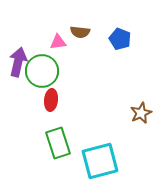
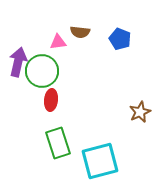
brown star: moved 1 px left, 1 px up
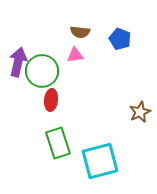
pink triangle: moved 17 px right, 13 px down
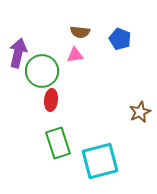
purple arrow: moved 9 px up
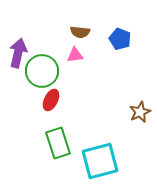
red ellipse: rotated 20 degrees clockwise
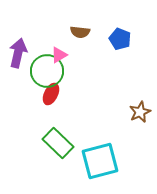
pink triangle: moved 16 px left; rotated 24 degrees counterclockwise
green circle: moved 5 px right
red ellipse: moved 6 px up
green rectangle: rotated 28 degrees counterclockwise
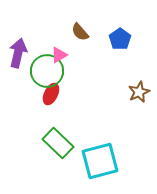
brown semicircle: rotated 42 degrees clockwise
blue pentagon: rotated 15 degrees clockwise
brown star: moved 1 px left, 20 px up
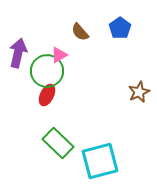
blue pentagon: moved 11 px up
red ellipse: moved 4 px left, 1 px down
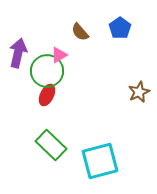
green rectangle: moved 7 px left, 2 px down
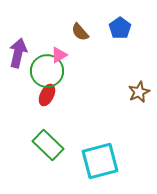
green rectangle: moved 3 px left
